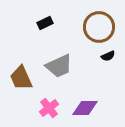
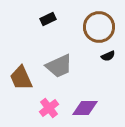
black rectangle: moved 3 px right, 4 px up
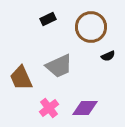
brown circle: moved 8 px left
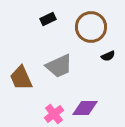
pink cross: moved 5 px right, 6 px down
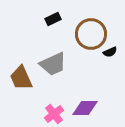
black rectangle: moved 5 px right
brown circle: moved 7 px down
black semicircle: moved 2 px right, 4 px up
gray trapezoid: moved 6 px left, 2 px up
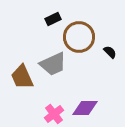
brown circle: moved 12 px left, 3 px down
black semicircle: rotated 112 degrees counterclockwise
brown trapezoid: moved 1 px right, 1 px up
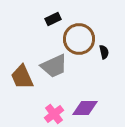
brown circle: moved 2 px down
black semicircle: moved 6 px left; rotated 32 degrees clockwise
gray trapezoid: moved 1 px right, 2 px down
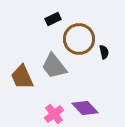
gray trapezoid: rotated 76 degrees clockwise
purple diamond: rotated 48 degrees clockwise
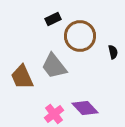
brown circle: moved 1 px right, 3 px up
black semicircle: moved 9 px right
